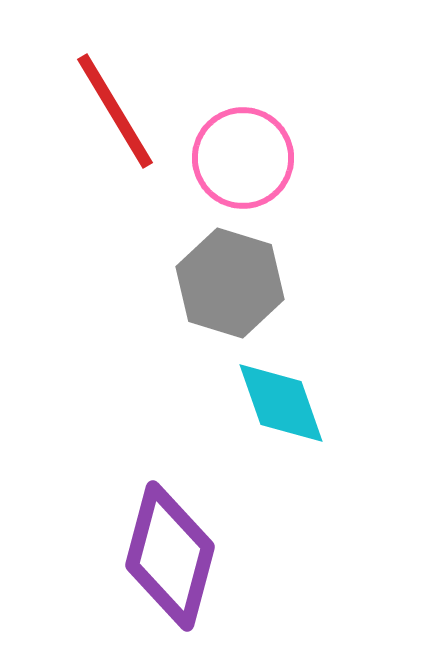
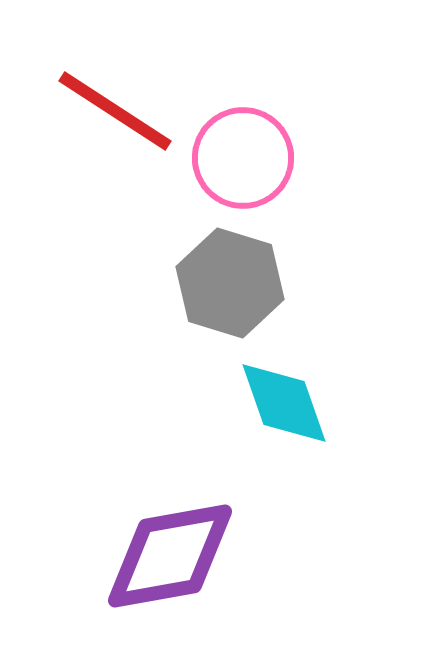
red line: rotated 26 degrees counterclockwise
cyan diamond: moved 3 px right
purple diamond: rotated 65 degrees clockwise
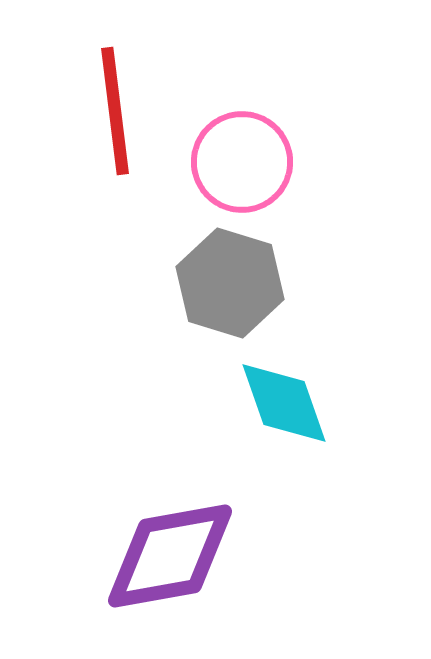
red line: rotated 50 degrees clockwise
pink circle: moved 1 px left, 4 px down
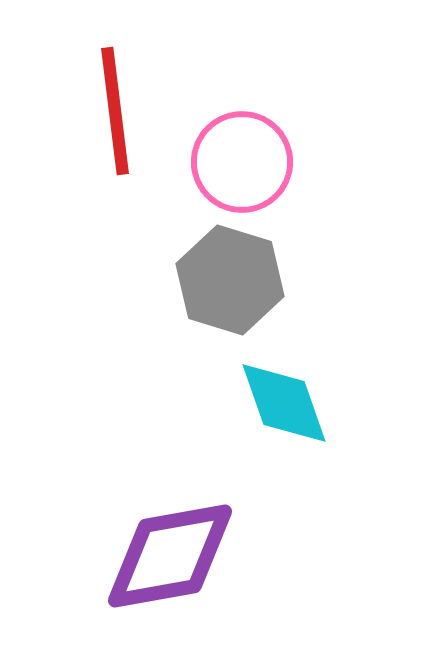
gray hexagon: moved 3 px up
